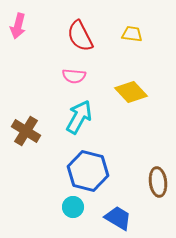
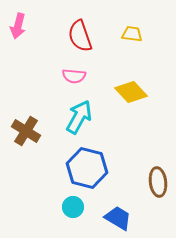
red semicircle: rotated 8 degrees clockwise
blue hexagon: moved 1 px left, 3 px up
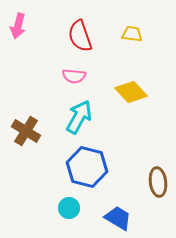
blue hexagon: moved 1 px up
cyan circle: moved 4 px left, 1 px down
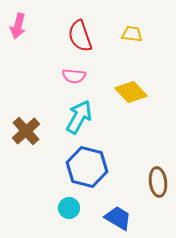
brown cross: rotated 16 degrees clockwise
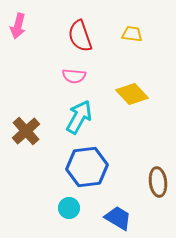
yellow diamond: moved 1 px right, 2 px down
blue hexagon: rotated 21 degrees counterclockwise
